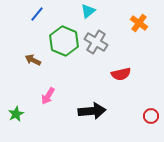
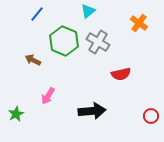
gray cross: moved 2 px right
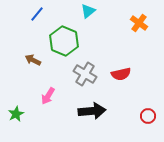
gray cross: moved 13 px left, 32 px down
red circle: moved 3 px left
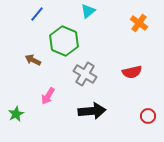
red semicircle: moved 11 px right, 2 px up
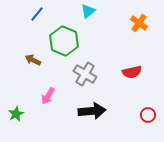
red circle: moved 1 px up
